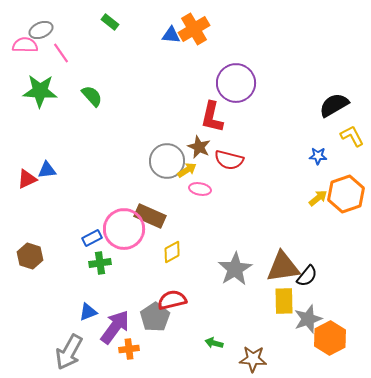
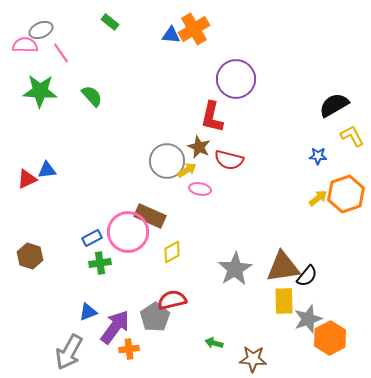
purple circle at (236, 83): moved 4 px up
pink circle at (124, 229): moved 4 px right, 3 px down
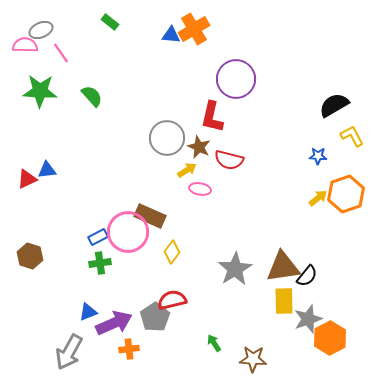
gray circle at (167, 161): moved 23 px up
blue rectangle at (92, 238): moved 6 px right, 1 px up
yellow diamond at (172, 252): rotated 25 degrees counterclockwise
purple arrow at (115, 327): moved 1 px left, 4 px up; rotated 30 degrees clockwise
green arrow at (214, 343): rotated 42 degrees clockwise
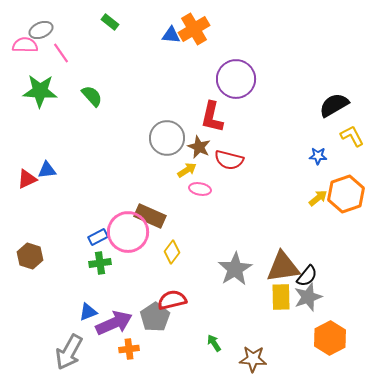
yellow rectangle at (284, 301): moved 3 px left, 4 px up
gray star at (308, 319): moved 22 px up
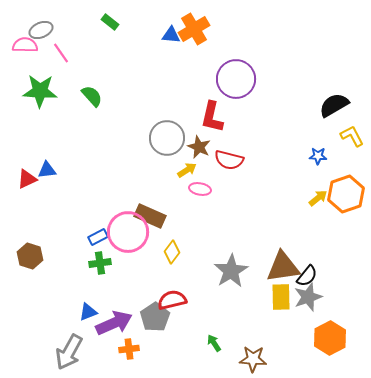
gray star at (235, 269): moved 4 px left, 2 px down
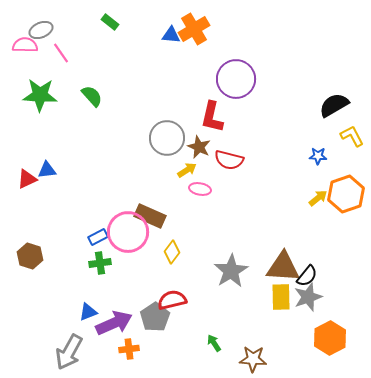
green star at (40, 91): moved 4 px down
brown triangle at (283, 267): rotated 12 degrees clockwise
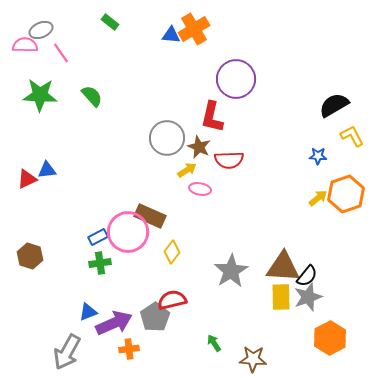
red semicircle at (229, 160): rotated 16 degrees counterclockwise
gray arrow at (69, 352): moved 2 px left
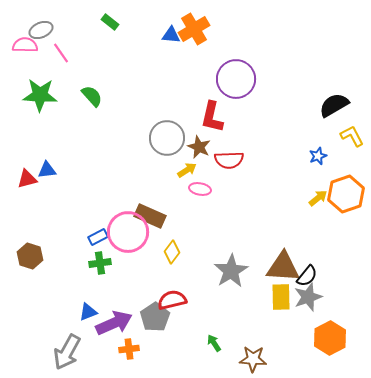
blue star at (318, 156): rotated 24 degrees counterclockwise
red triangle at (27, 179): rotated 10 degrees clockwise
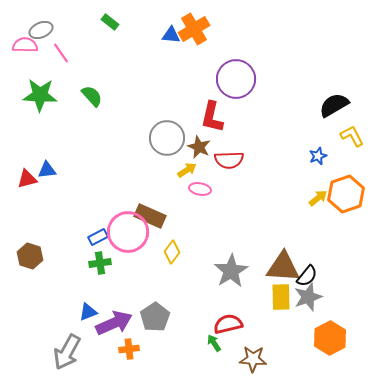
red semicircle at (172, 300): moved 56 px right, 24 px down
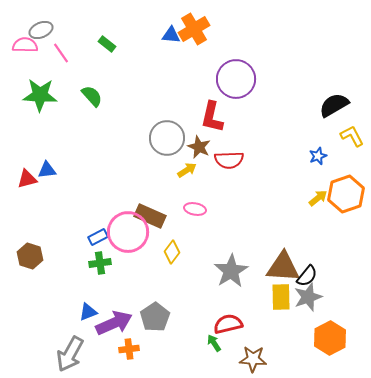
green rectangle at (110, 22): moved 3 px left, 22 px down
pink ellipse at (200, 189): moved 5 px left, 20 px down
gray arrow at (67, 352): moved 3 px right, 2 px down
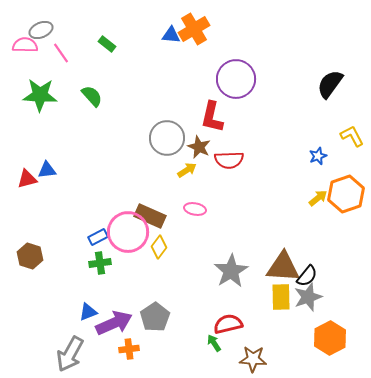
black semicircle at (334, 105): moved 4 px left, 21 px up; rotated 24 degrees counterclockwise
yellow diamond at (172, 252): moved 13 px left, 5 px up
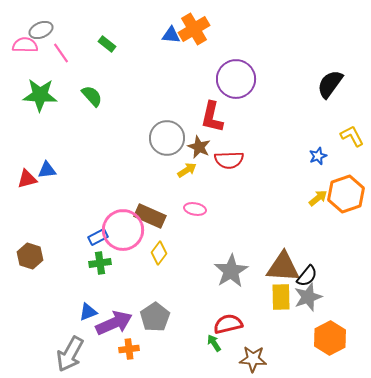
pink circle at (128, 232): moved 5 px left, 2 px up
yellow diamond at (159, 247): moved 6 px down
